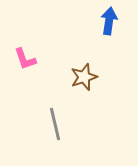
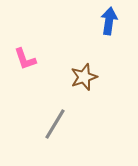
gray line: rotated 44 degrees clockwise
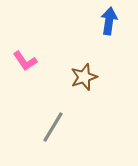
pink L-shape: moved 2 px down; rotated 15 degrees counterclockwise
gray line: moved 2 px left, 3 px down
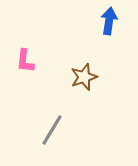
pink L-shape: rotated 40 degrees clockwise
gray line: moved 1 px left, 3 px down
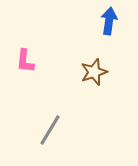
brown star: moved 10 px right, 5 px up
gray line: moved 2 px left
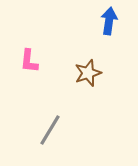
pink L-shape: moved 4 px right
brown star: moved 6 px left, 1 px down
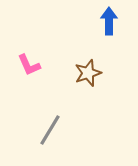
blue arrow: rotated 8 degrees counterclockwise
pink L-shape: moved 4 px down; rotated 30 degrees counterclockwise
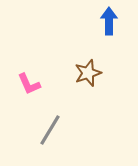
pink L-shape: moved 19 px down
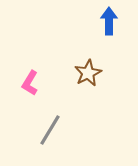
brown star: rotated 8 degrees counterclockwise
pink L-shape: moved 1 px right, 1 px up; rotated 55 degrees clockwise
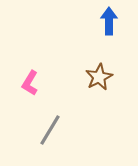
brown star: moved 11 px right, 4 px down
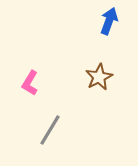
blue arrow: rotated 20 degrees clockwise
